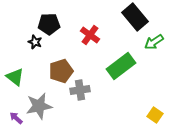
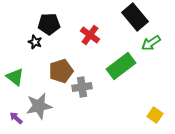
green arrow: moved 3 px left, 1 px down
gray cross: moved 2 px right, 3 px up
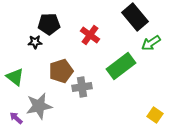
black star: rotated 24 degrees counterclockwise
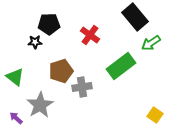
gray star: moved 1 px right, 1 px up; rotated 20 degrees counterclockwise
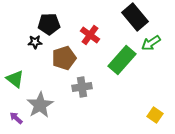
green rectangle: moved 1 px right, 6 px up; rotated 12 degrees counterclockwise
brown pentagon: moved 3 px right, 13 px up
green triangle: moved 2 px down
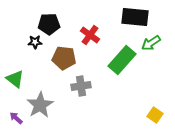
black rectangle: rotated 44 degrees counterclockwise
brown pentagon: rotated 25 degrees clockwise
gray cross: moved 1 px left, 1 px up
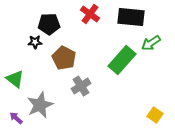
black rectangle: moved 4 px left
red cross: moved 21 px up
brown pentagon: rotated 20 degrees clockwise
gray cross: rotated 24 degrees counterclockwise
gray star: rotated 8 degrees clockwise
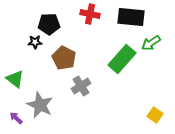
red cross: rotated 24 degrees counterclockwise
green rectangle: moved 1 px up
gray star: rotated 24 degrees counterclockwise
